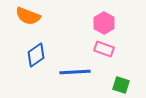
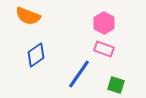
blue line: moved 4 px right, 2 px down; rotated 52 degrees counterclockwise
green square: moved 5 px left
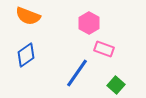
pink hexagon: moved 15 px left
blue diamond: moved 10 px left
blue line: moved 2 px left, 1 px up
green square: rotated 24 degrees clockwise
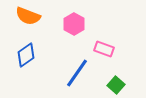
pink hexagon: moved 15 px left, 1 px down
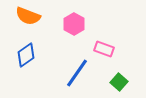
green square: moved 3 px right, 3 px up
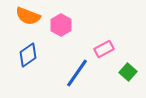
pink hexagon: moved 13 px left, 1 px down
pink rectangle: rotated 48 degrees counterclockwise
blue diamond: moved 2 px right
green square: moved 9 px right, 10 px up
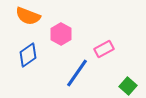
pink hexagon: moved 9 px down
green square: moved 14 px down
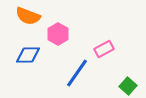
pink hexagon: moved 3 px left
blue diamond: rotated 35 degrees clockwise
